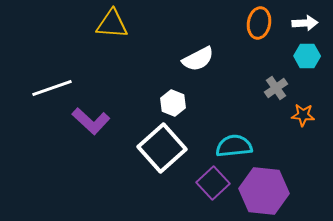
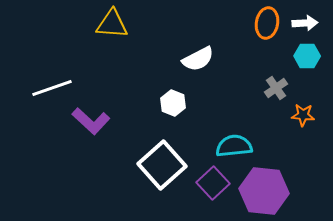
orange ellipse: moved 8 px right
white square: moved 17 px down
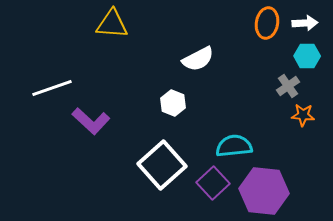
gray cross: moved 12 px right, 2 px up
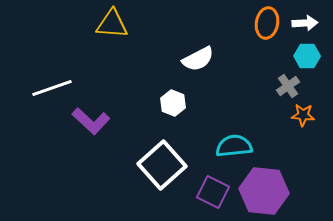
purple square: moved 9 px down; rotated 20 degrees counterclockwise
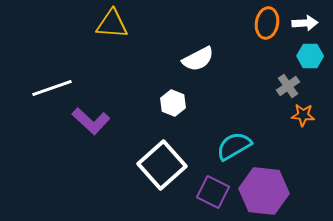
cyan hexagon: moved 3 px right
cyan semicircle: rotated 24 degrees counterclockwise
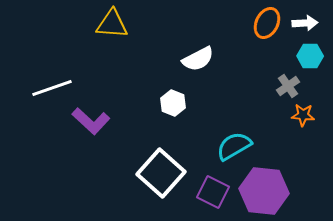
orange ellipse: rotated 16 degrees clockwise
white square: moved 1 px left, 8 px down; rotated 6 degrees counterclockwise
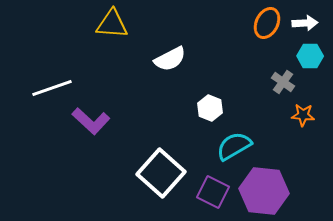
white semicircle: moved 28 px left
gray cross: moved 5 px left, 4 px up; rotated 20 degrees counterclockwise
white hexagon: moved 37 px right, 5 px down
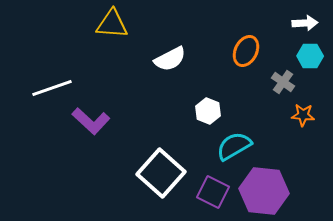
orange ellipse: moved 21 px left, 28 px down
white hexagon: moved 2 px left, 3 px down
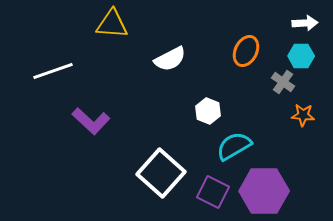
cyan hexagon: moved 9 px left
white line: moved 1 px right, 17 px up
purple hexagon: rotated 6 degrees counterclockwise
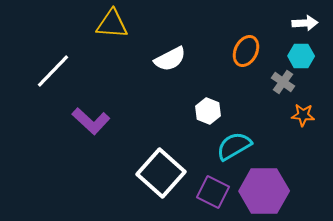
white line: rotated 27 degrees counterclockwise
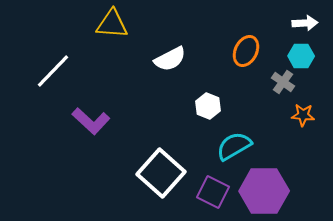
white hexagon: moved 5 px up
